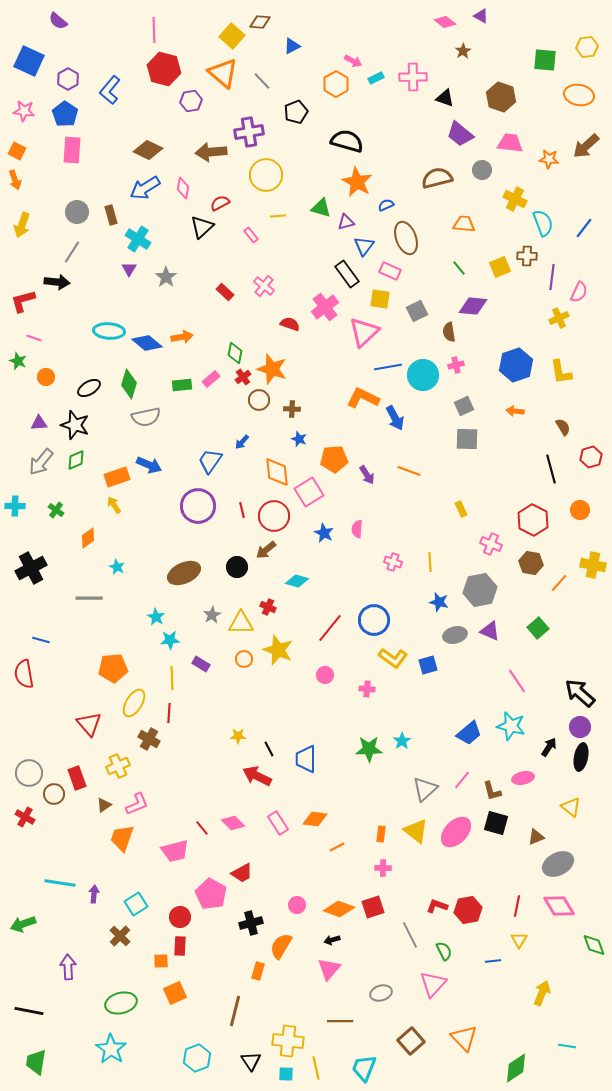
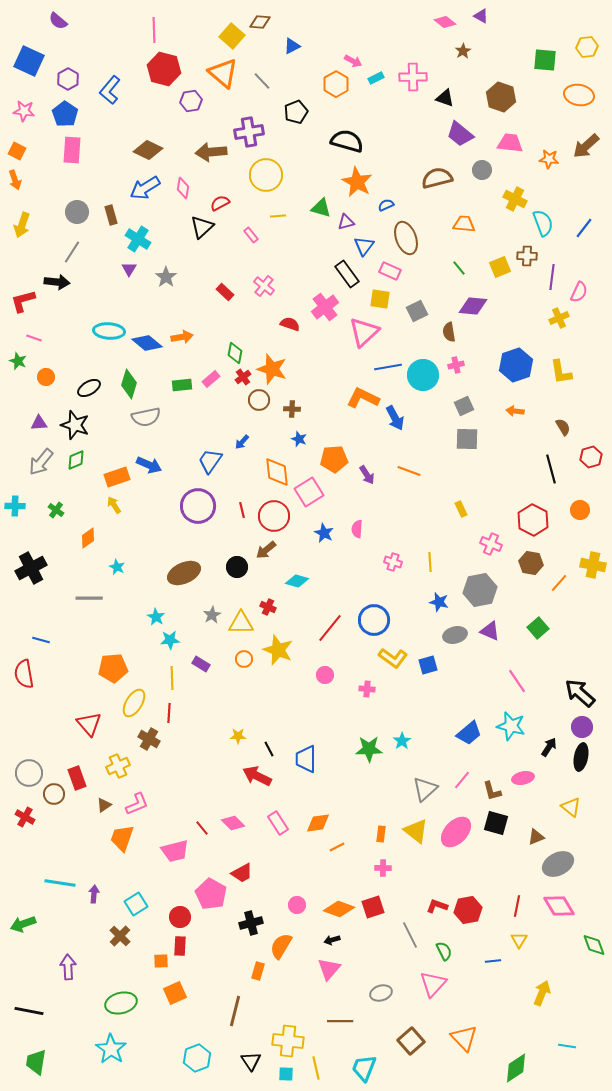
purple circle at (580, 727): moved 2 px right
orange diamond at (315, 819): moved 3 px right, 4 px down; rotated 15 degrees counterclockwise
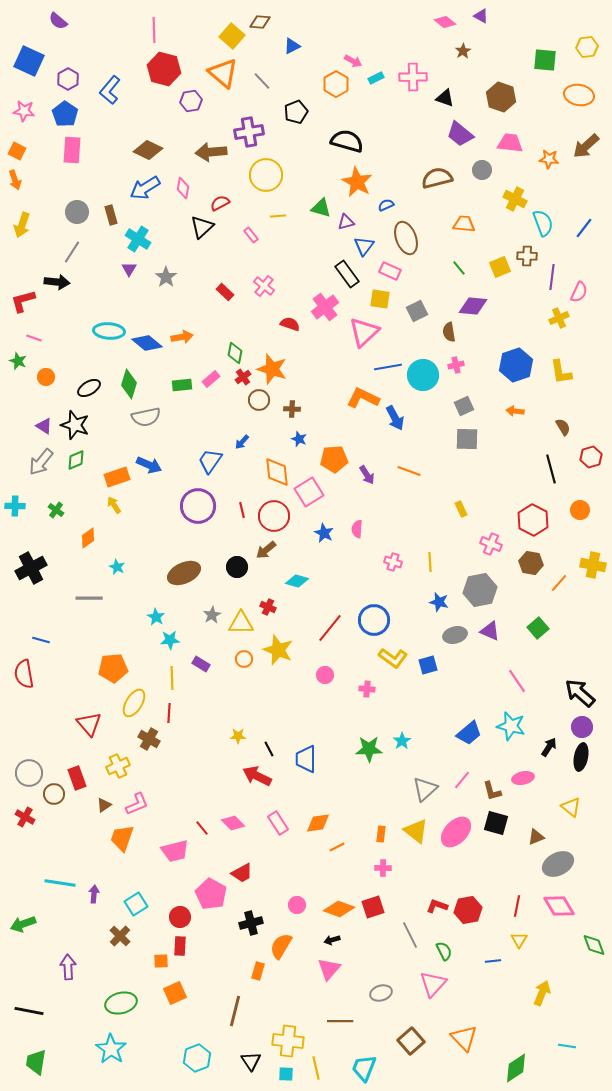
purple triangle at (39, 423): moved 5 px right, 3 px down; rotated 36 degrees clockwise
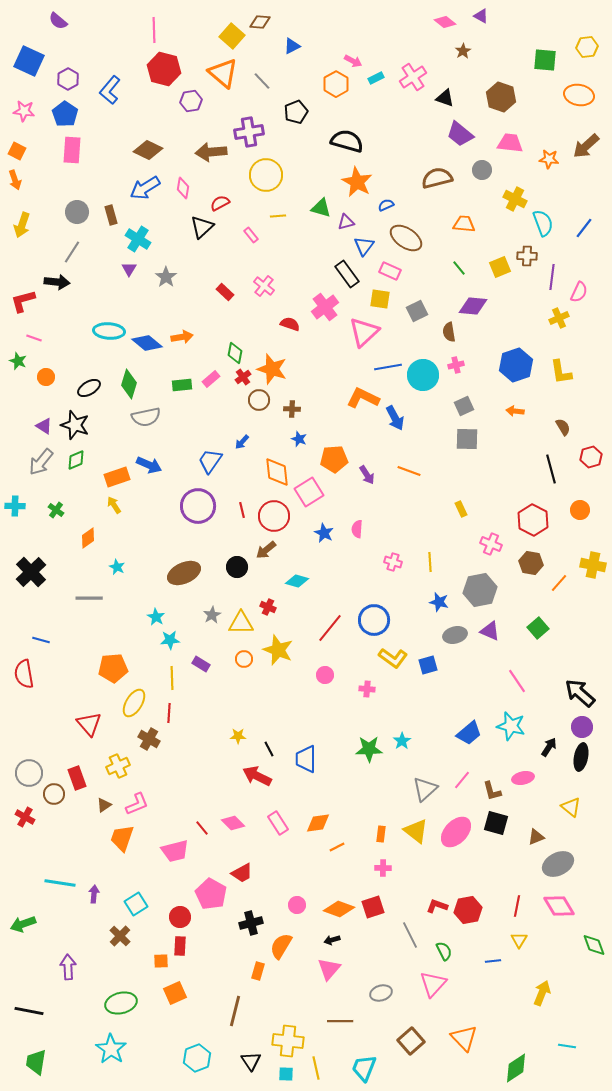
pink cross at (413, 77): rotated 32 degrees counterclockwise
brown ellipse at (406, 238): rotated 36 degrees counterclockwise
black cross at (31, 568): moved 4 px down; rotated 16 degrees counterclockwise
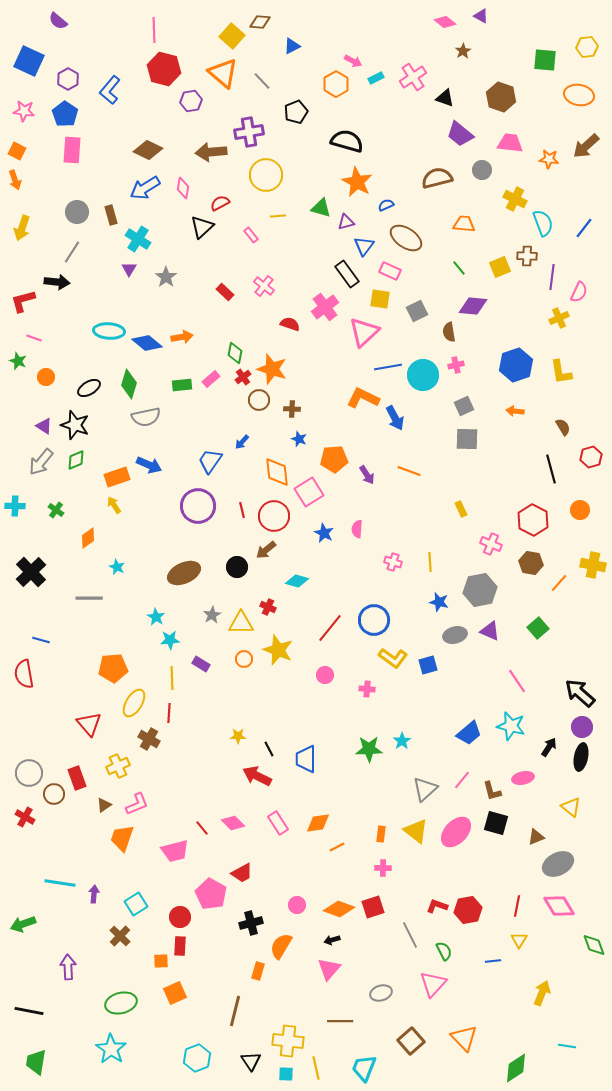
yellow arrow at (22, 225): moved 3 px down
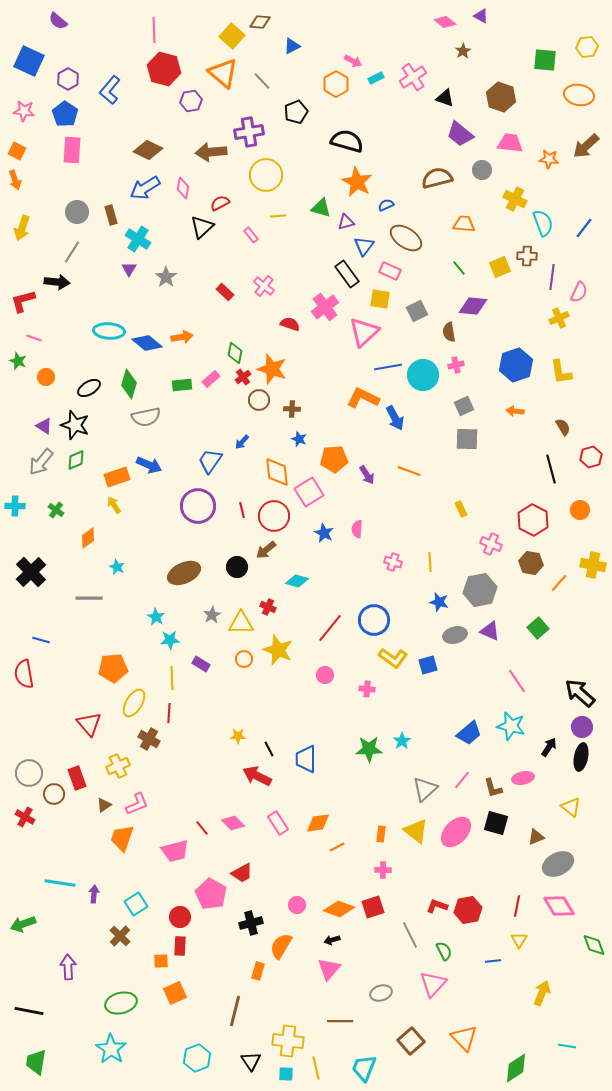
brown L-shape at (492, 791): moved 1 px right, 3 px up
pink cross at (383, 868): moved 2 px down
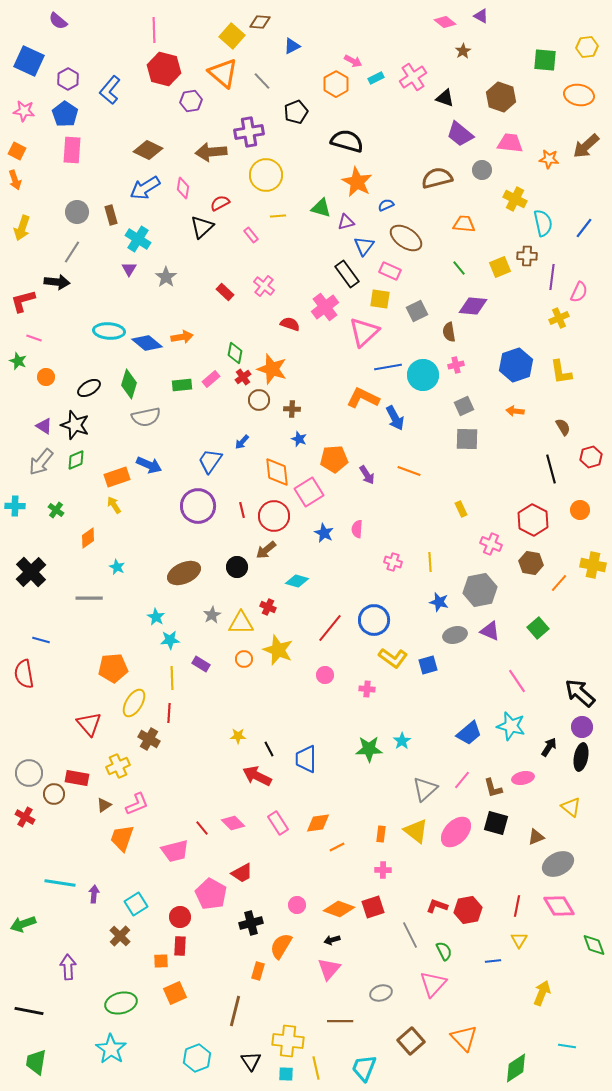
cyan semicircle at (543, 223): rotated 8 degrees clockwise
red rectangle at (77, 778): rotated 60 degrees counterclockwise
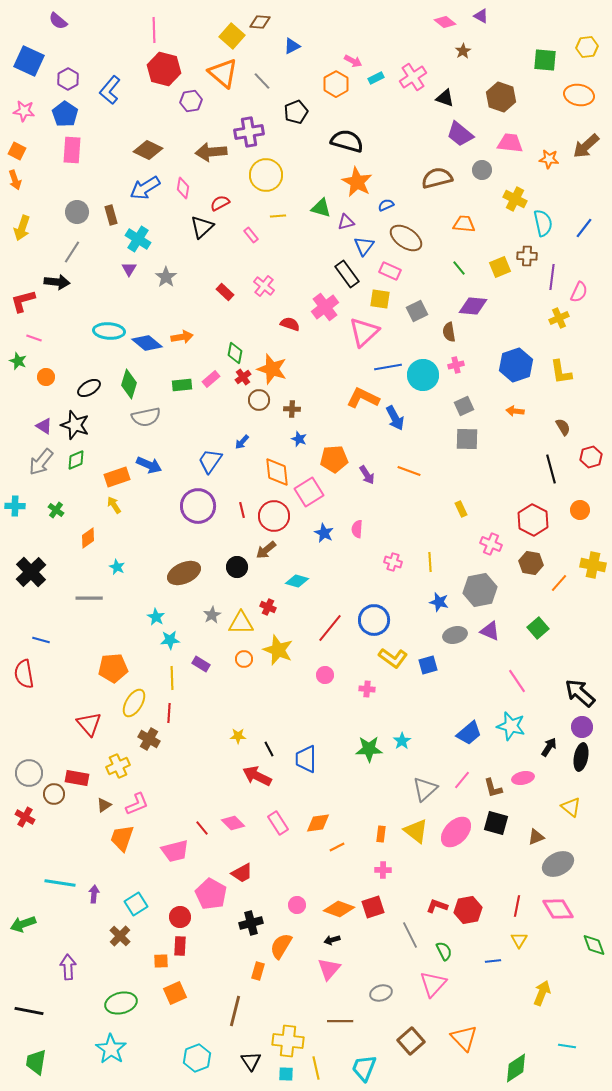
pink diamond at (559, 906): moved 1 px left, 3 px down
